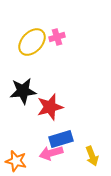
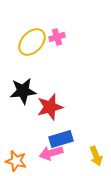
yellow arrow: moved 4 px right
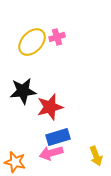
blue rectangle: moved 3 px left, 2 px up
orange star: moved 1 px left, 1 px down
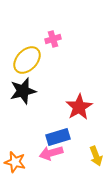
pink cross: moved 4 px left, 2 px down
yellow ellipse: moved 5 px left, 18 px down
black star: rotated 8 degrees counterclockwise
red star: moved 29 px right; rotated 16 degrees counterclockwise
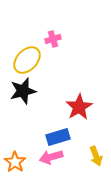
pink arrow: moved 4 px down
orange star: rotated 20 degrees clockwise
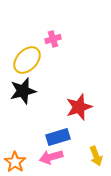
red star: rotated 12 degrees clockwise
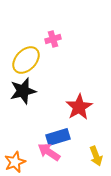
yellow ellipse: moved 1 px left
red star: rotated 12 degrees counterclockwise
pink arrow: moved 2 px left, 5 px up; rotated 50 degrees clockwise
orange star: rotated 15 degrees clockwise
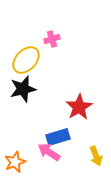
pink cross: moved 1 px left
black star: moved 2 px up
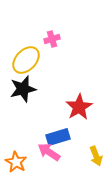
orange star: moved 1 px right; rotated 20 degrees counterclockwise
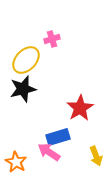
red star: moved 1 px right, 1 px down
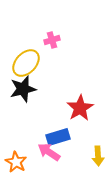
pink cross: moved 1 px down
yellow ellipse: moved 3 px down
yellow arrow: moved 2 px right; rotated 18 degrees clockwise
